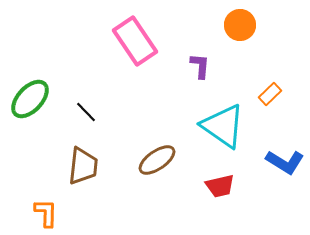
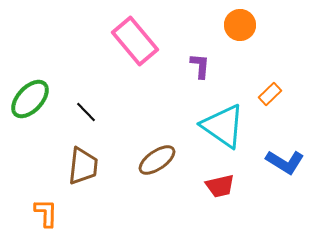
pink rectangle: rotated 6 degrees counterclockwise
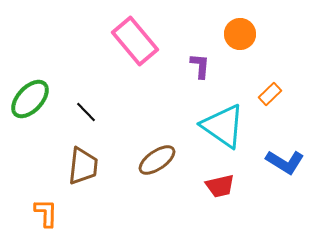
orange circle: moved 9 px down
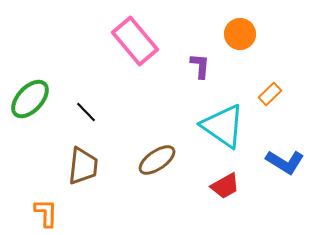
red trapezoid: moved 5 px right; rotated 16 degrees counterclockwise
